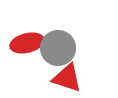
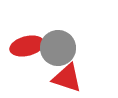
red ellipse: moved 3 px down
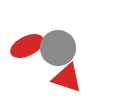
red ellipse: rotated 12 degrees counterclockwise
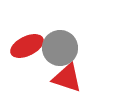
gray circle: moved 2 px right
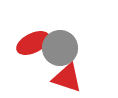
red ellipse: moved 6 px right, 3 px up
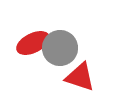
red triangle: moved 13 px right, 1 px up
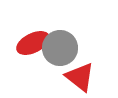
red triangle: rotated 20 degrees clockwise
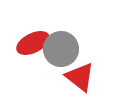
gray circle: moved 1 px right, 1 px down
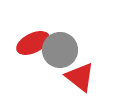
gray circle: moved 1 px left, 1 px down
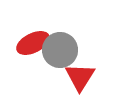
red triangle: rotated 24 degrees clockwise
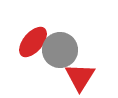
red ellipse: moved 1 px up; rotated 24 degrees counterclockwise
